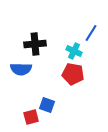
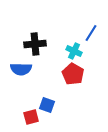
red pentagon: rotated 20 degrees clockwise
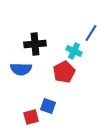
red pentagon: moved 9 px left, 2 px up; rotated 15 degrees clockwise
blue square: moved 1 px right, 1 px down
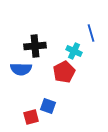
blue line: rotated 48 degrees counterclockwise
black cross: moved 2 px down
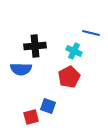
blue line: rotated 60 degrees counterclockwise
red pentagon: moved 5 px right, 5 px down
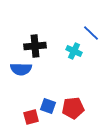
blue line: rotated 30 degrees clockwise
red pentagon: moved 4 px right, 31 px down; rotated 20 degrees clockwise
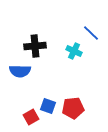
blue semicircle: moved 1 px left, 2 px down
red square: rotated 14 degrees counterclockwise
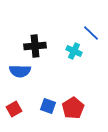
red pentagon: rotated 25 degrees counterclockwise
red square: moved 17 px left, 8 px up
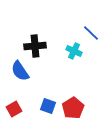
blue semicircle: rotated 55 degrees clockwise
